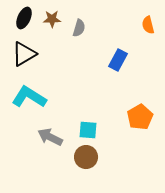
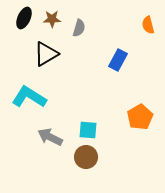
black triangle: moved 22 px right
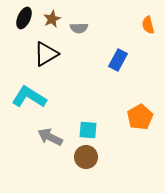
brown star: rotated 24 degrees counterclockwise
gray semicircle: rotated 72 degrees clockwise
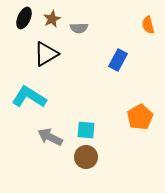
cyan square: moved 2 px left
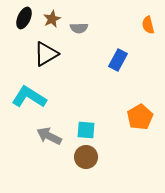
gray arrow: moved 1 px left, 1 px up
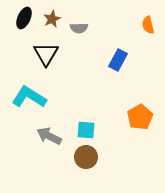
black triangle: rotated 28 degrees counterclockwise
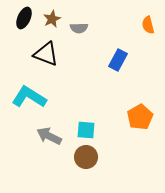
black triangle: rotated 40 degrees counterclockwise
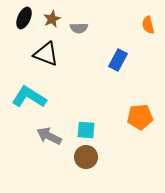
orange pentagon: rotated 25 degrees clockwise
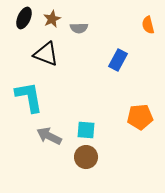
cyan L-shape: rotated 48 degrees clockwise
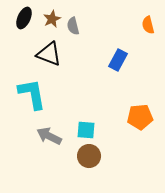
gray semicircle: moved 6 px left, 2 px up; rotated 78 degrees clockwise
black triangle: moved 3 px right
cyan L-shape: moved 3 px right, 3 px up
brown circle: moved 3 px right, 1 px up
